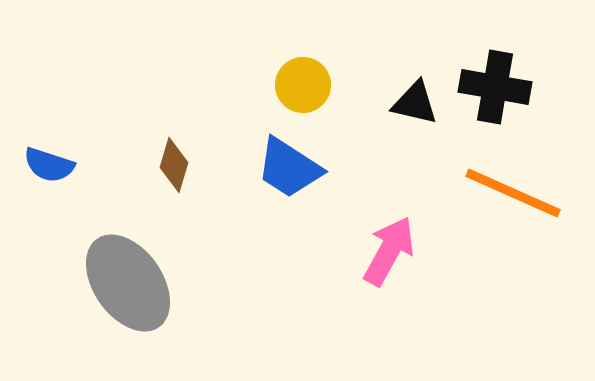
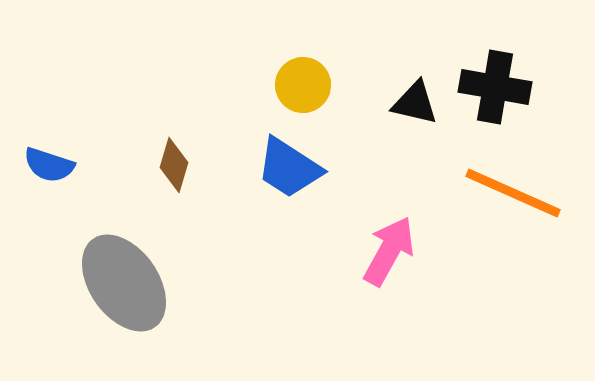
gray ellipse: moved 4 px left
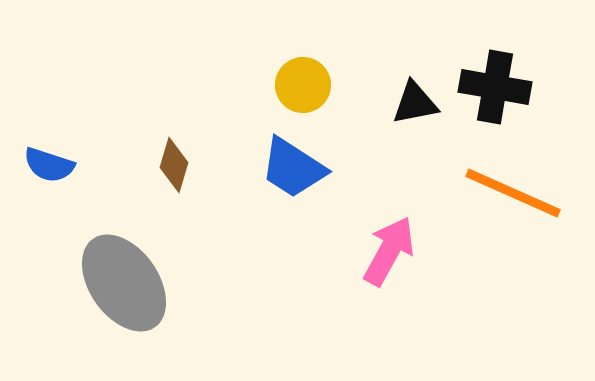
black triangle: rotated 24 degrees counterclockwise
blue trapezoid: moved 4 px right
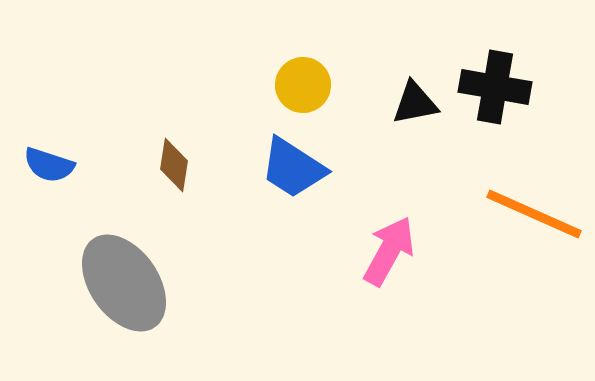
brown diamond: rotated 8 degrees counterclockwise
orange line: moved 21 px right, 21 px down
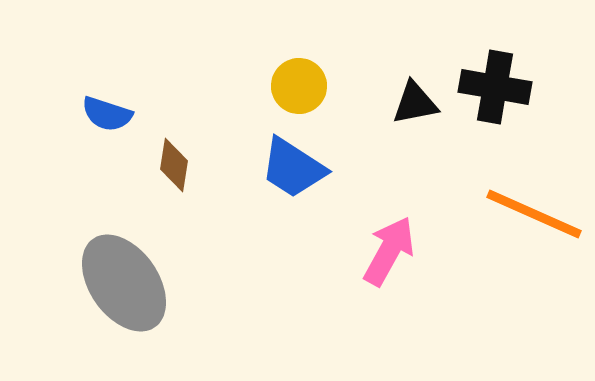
yellow circle: moved 4 px left, 1 px down
blue semicircle: moved 58 px right, 51 px up
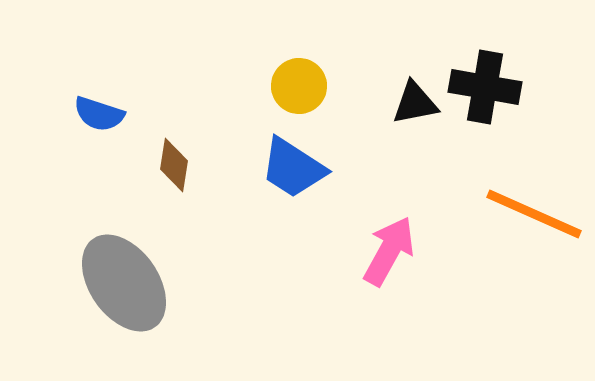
black cross: moved 10 px left
blue semicircle: moved 8 px left
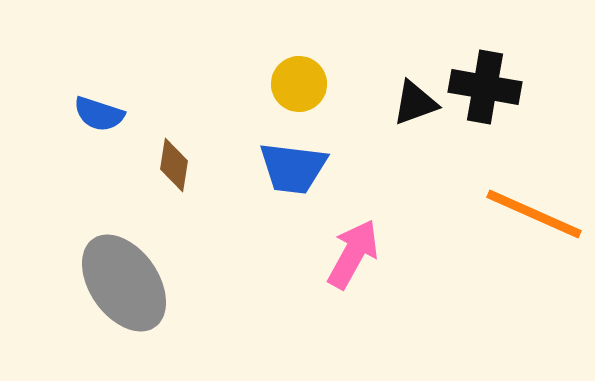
yellow circle: moved 2 px up
black triangle: rotated 9 degrees counterclockwise
blue trapezoid: rotated 26 degrees counterclockwise
pink arrow: moved 36 px left, 3 px down
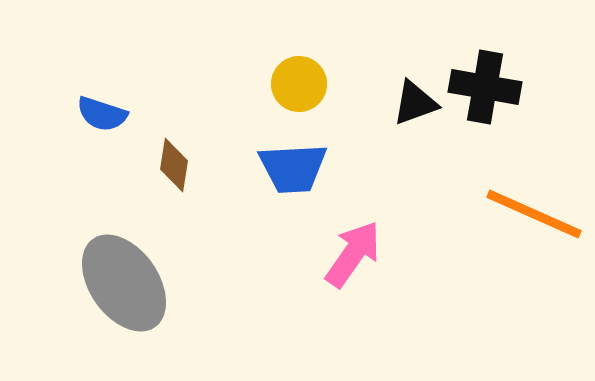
blue semicircle: moved 3 px right
blue trapezoid: rotated 10 degrees counterclockwise
pink arrow: rotated 6 degrees clockwise
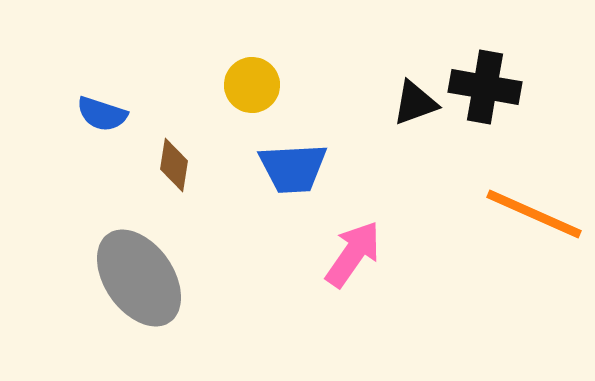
yellow circle: moved 47 px left, 1 px down
gray ellipse: moved 15 px right, 5 px up
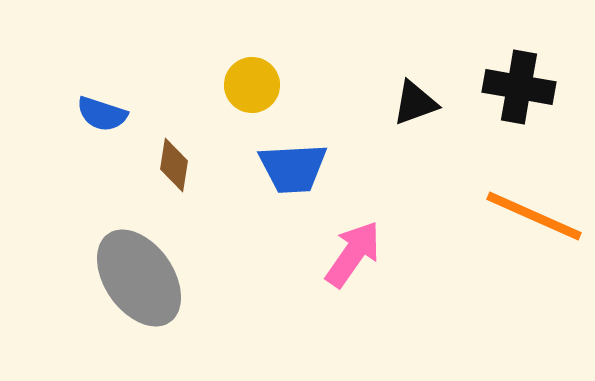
black cross: moved 34 px right
orange line: moved 2 px down
